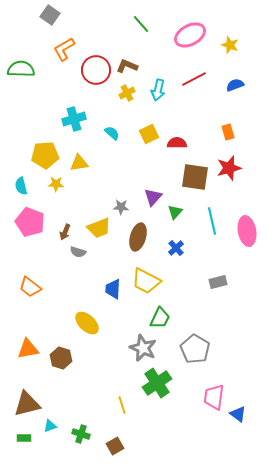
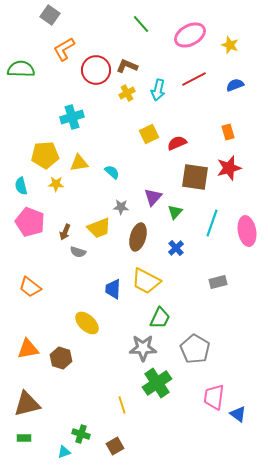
cyan cross at (74, 119): moved 2 px left, 2 px up
cyan semicircle at (112, 133): moved 39 px down
red semicircle at (177, 143): rotated 24 degrees counterclockwise
cyan line at (212, 221): moved 2 px down; rotated 32 degrees clockwise
gray star at (143, 348): rotated 24 degrees counterclockwise
cyan triangle at (50, 426): moved 14 px right, 26 px down
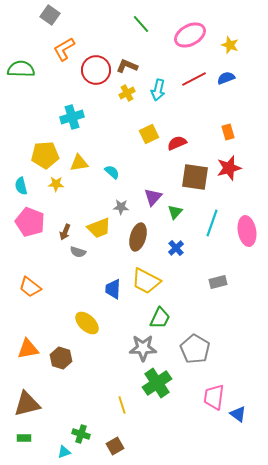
blue semicircle at (235, 85): moved 9 px left, 7 px up
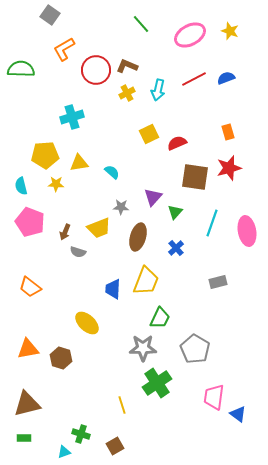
yellow star at (230, 45): moved 14 px up
yellow trapezoid at (146, 281): rotated 96 degrees counterclockwise
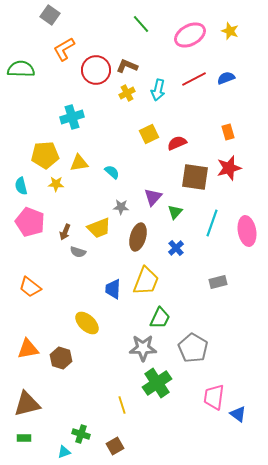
gray pentagon at (195, 349): moved 2 px left, 1 px up
